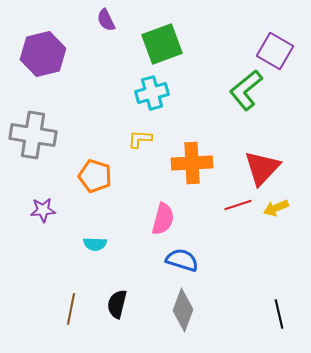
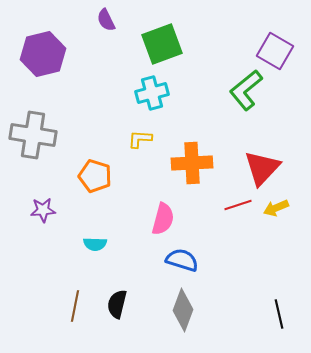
brown line: moved 4 px right, 3 px up
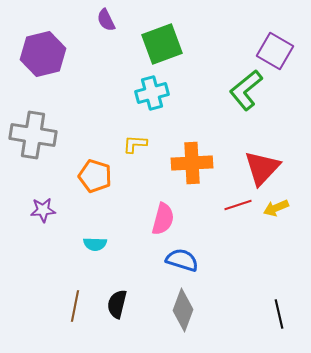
yellow L-shape: moved 5 px left, 5 px down
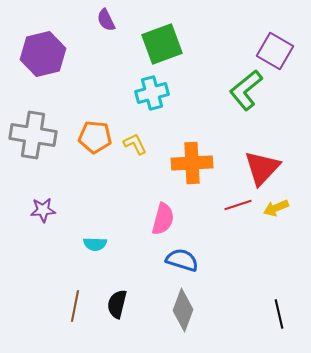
yellow L-shape: rotated 60 degrees clockwise
orange pentagon: moved 39 px up; rotated 12 degrees counterclockwise
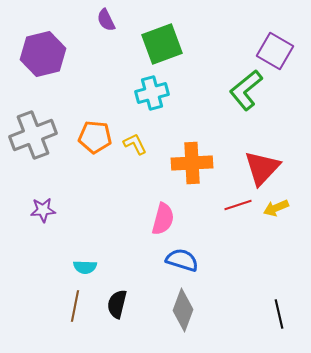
gray cross: rotated 30 degrees counterclockwise
cyan semicircle: moved 10 px left, 23 px down
